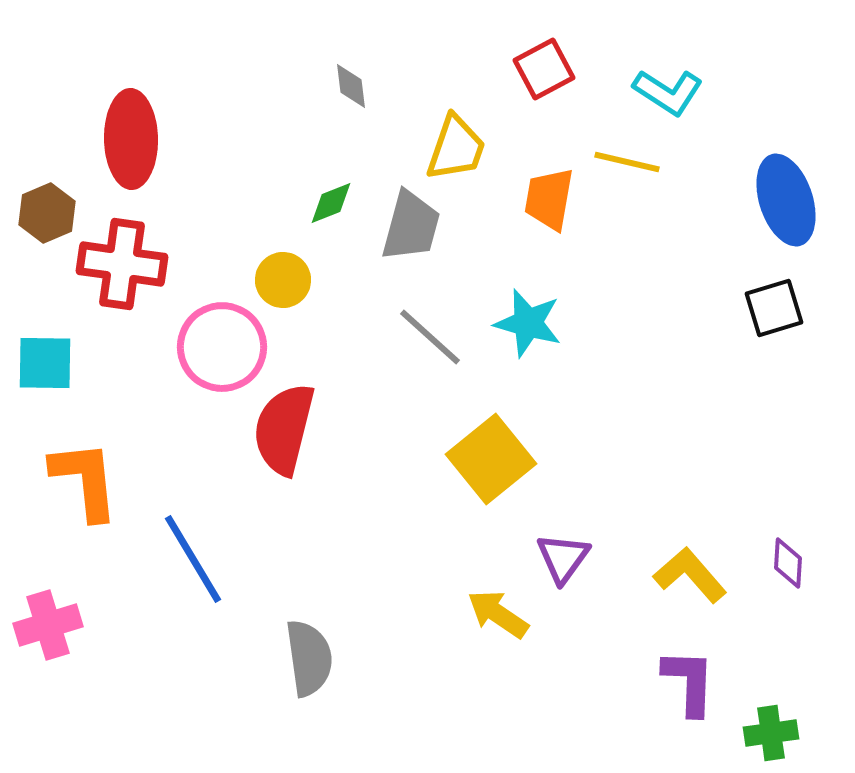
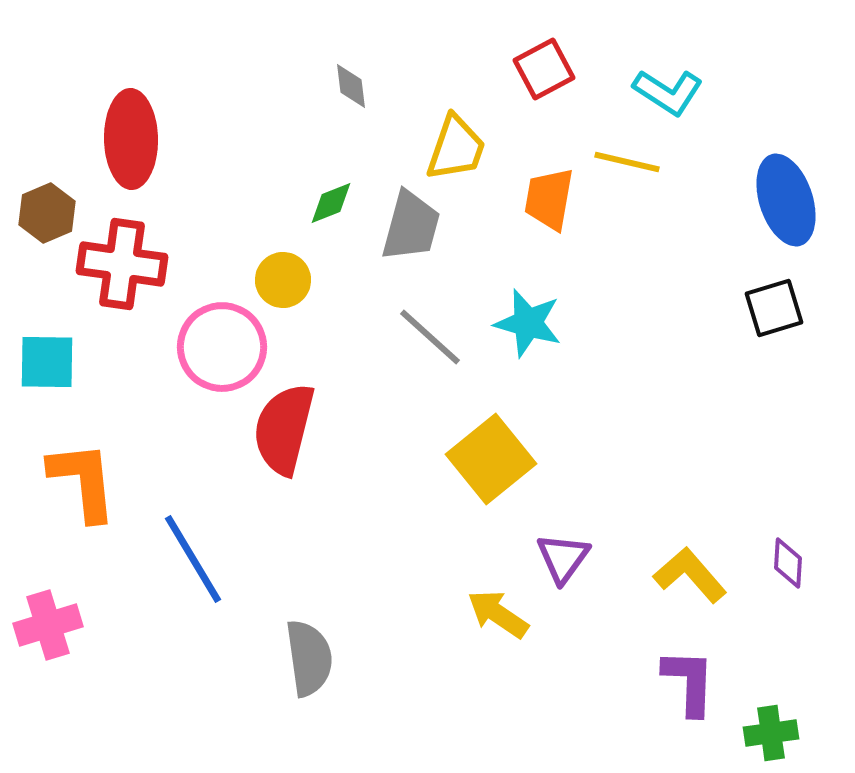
cyan square: moved 2 px right, 1 px up
orange L-shape: moved 2 px left, 1 px down
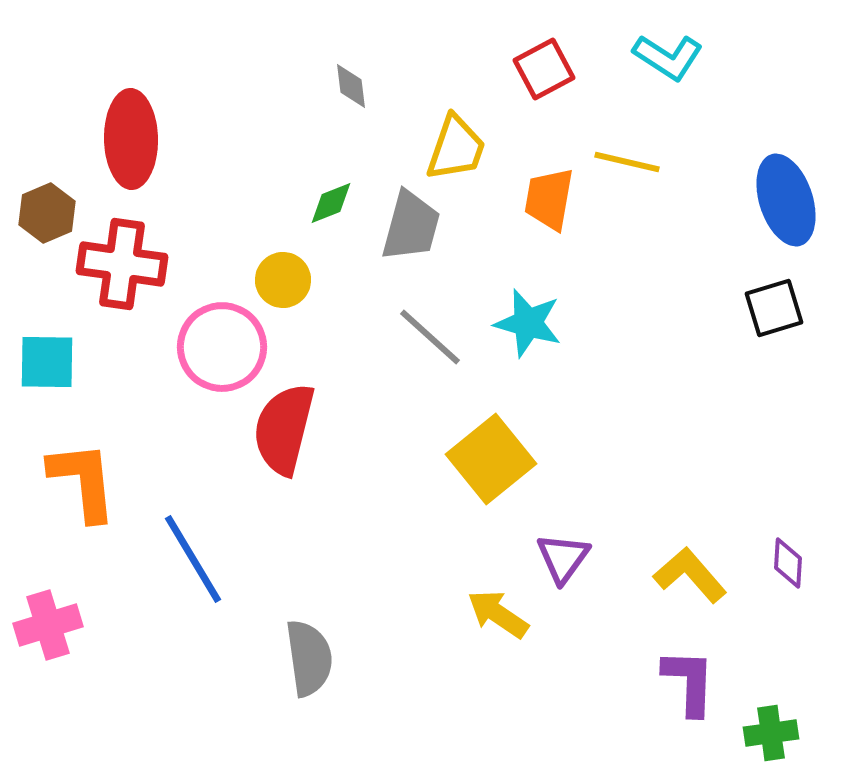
cyan L-shape: moved 35 px up
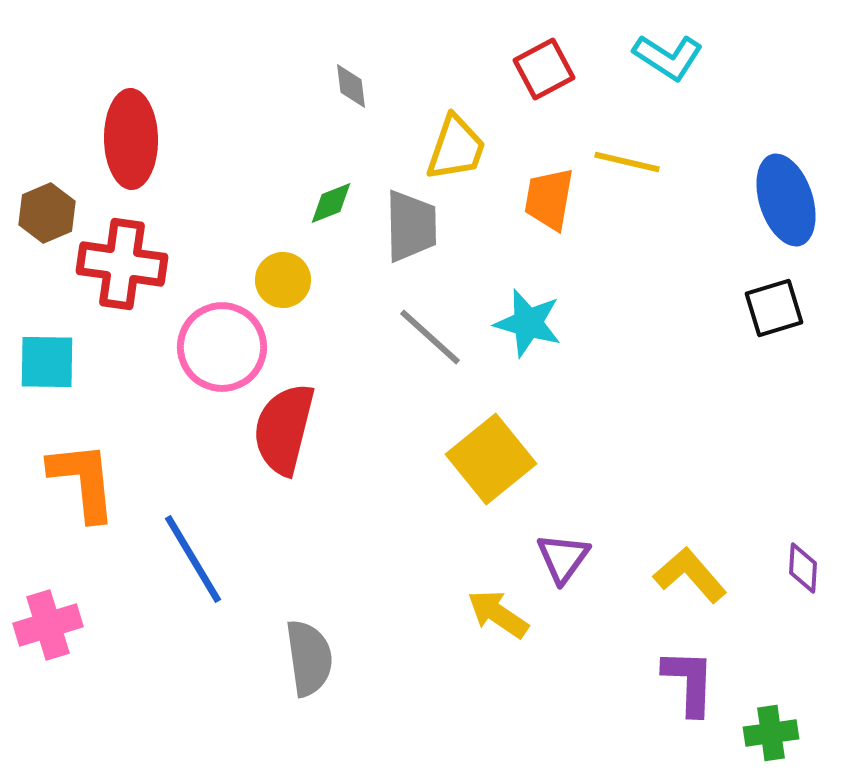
gray trapezoid: rotated 16 degrees counterclockwise
purple diamond: moved 15 px right, 5 px down
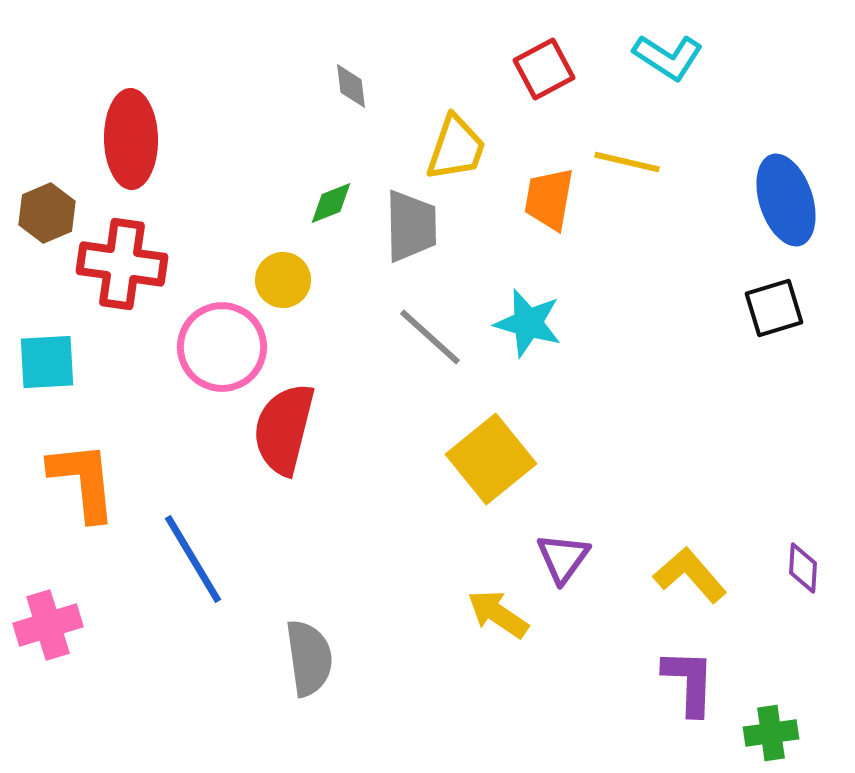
cyan square: rotated 4 degrees counterclockwise
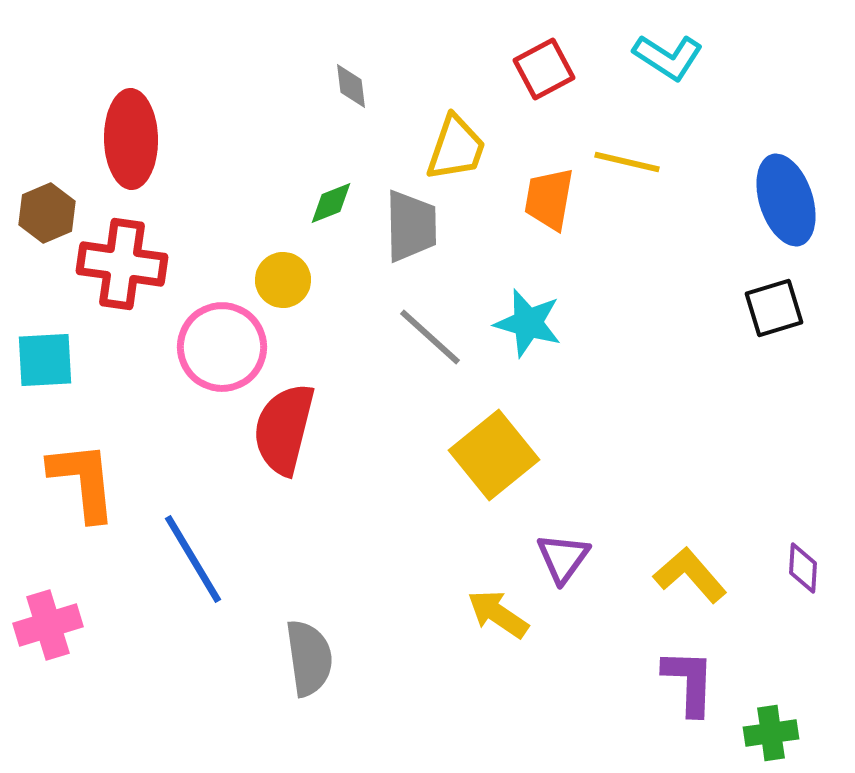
cyan square: moved 2 px left, 2 px up
yellow square: moved 3 px right, 4 px up
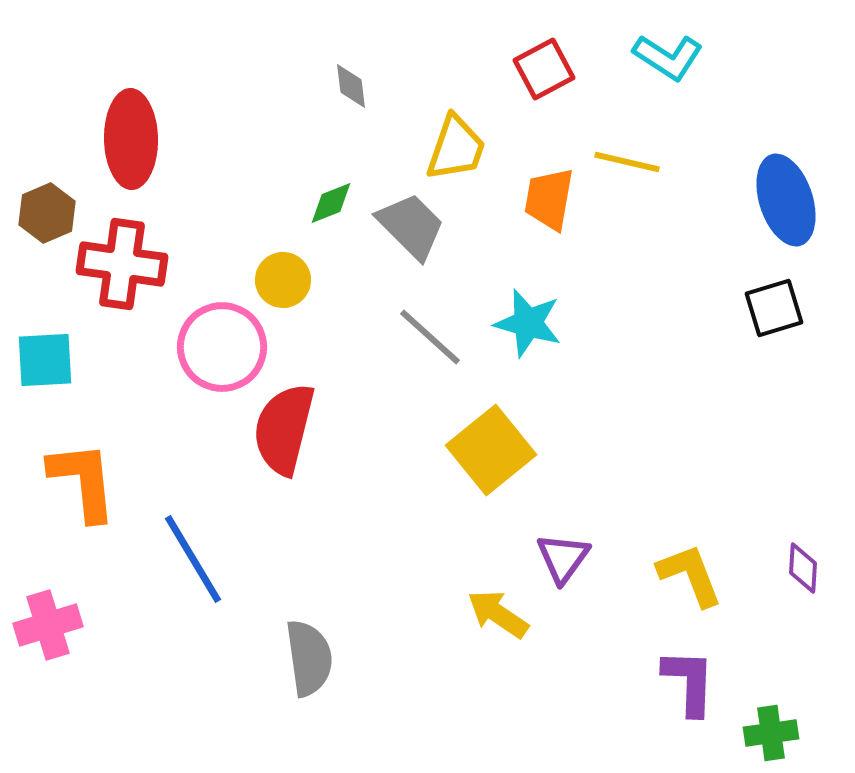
gray trapezoid: rotated 44 degrees counterclockwise
yellow square: moved 3 px left, 5 px up
yellow L-shape: rotated 20 degrees clockwise
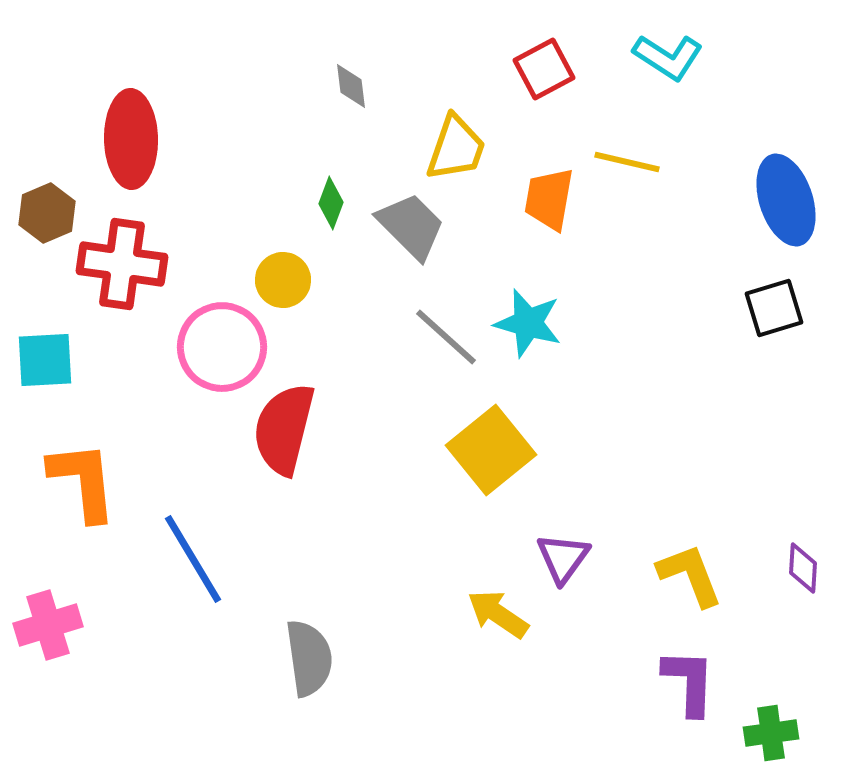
green diamond: rotated 48 degrees counterclockwise
gray line: moved 16 px right
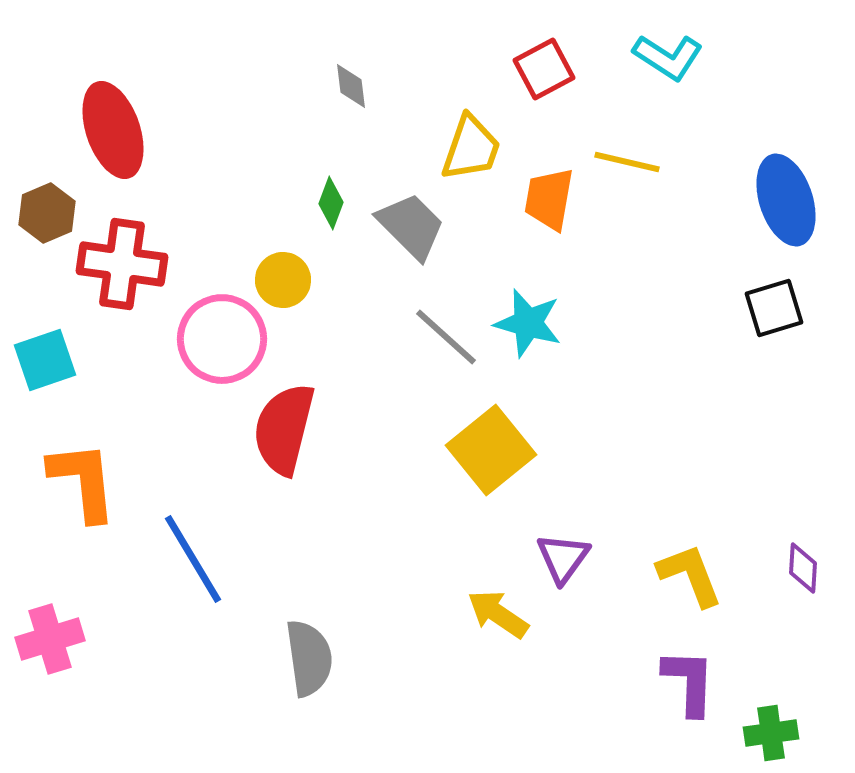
red ellipse: moved 18 px left, 9 px up; rotated 18 degrees counterclockwise
yellow trapezoid: moved 15 px right
pink circle: moved 8 px up
cyan square: rotated 16 degrees counterclockwise
pink cross: moved 2 px right, 14 px down
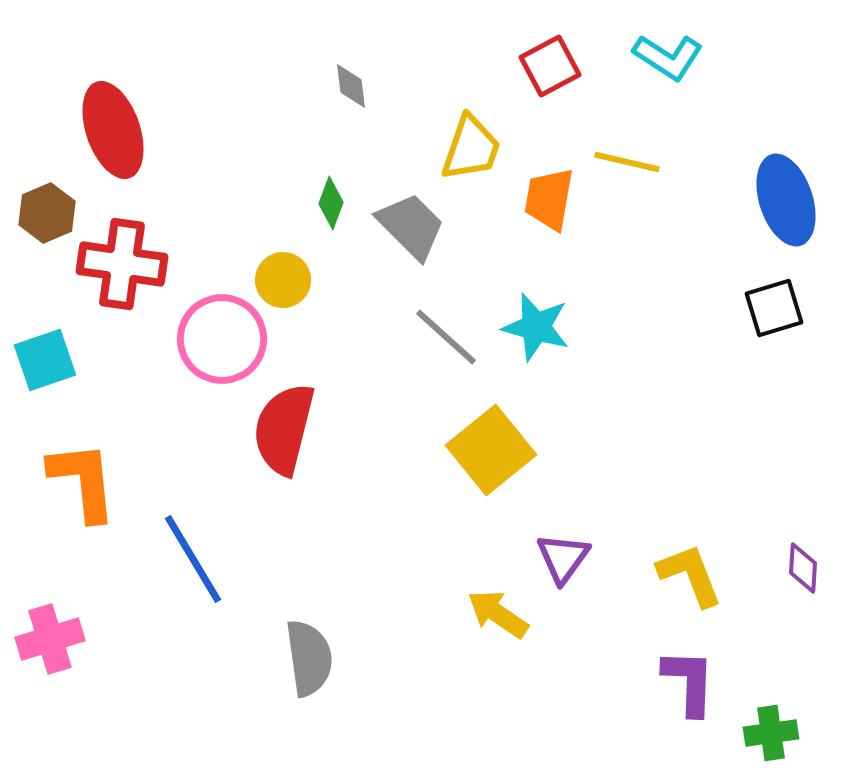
red square: moved 6 px right, 3 px up
cyan star: moved 8 px right, 4 px down
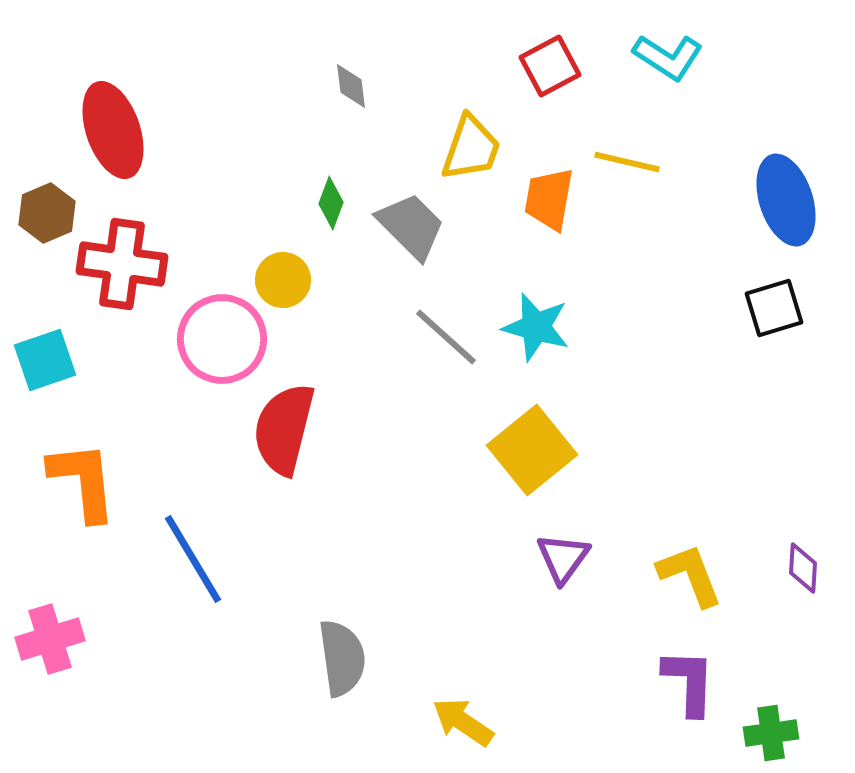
yellow square: moved 41 px right
yellow arrow: moved 35 px left, 108 px down
gray semicircle: moved 33 px right
